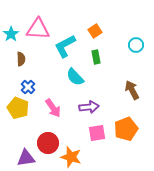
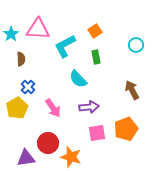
cyan semicircle: moved 3 px right, 2 px down
yellow pentagon: moved 1 px left; rotated 20 degrees clockwise
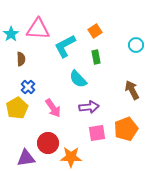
orange star: rotated 15 degrees counterclockwise
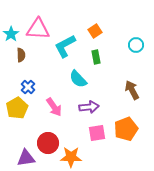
brown semicircle: moved 4 px up
pink arrow: moved 1 px right, 1 px up
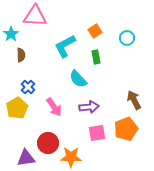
pink triangle: moved 3 px left, 13 px up
cyan circle: moved 9 px left, 7 px up
brown arrow: moved 2 px right, 10 px down
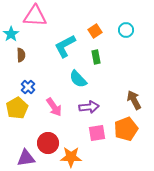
cyan circle: moved 1 px left, 8 px up
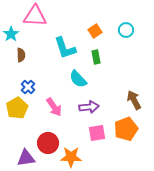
cyan L-shape: moved 2 px down; rotated 80 degrees counterclockwise
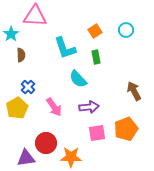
brown arrow: moved 9 px up
red circle: moved 2 px left
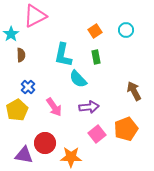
pink triangle: rotated 30 degrees counterclockwise
cyan L-shape: moved 2 px left, 7 px down; rotated 30 degrees clockwise
yellow pentagon: moved 2 px down
pink square: moved 1 px down; rotated 30 degrees counterclockwise
red circle: moved 1 px left
purple triangle: moved 2 px left, 3 px up; rotated 18 degrees clockwise
